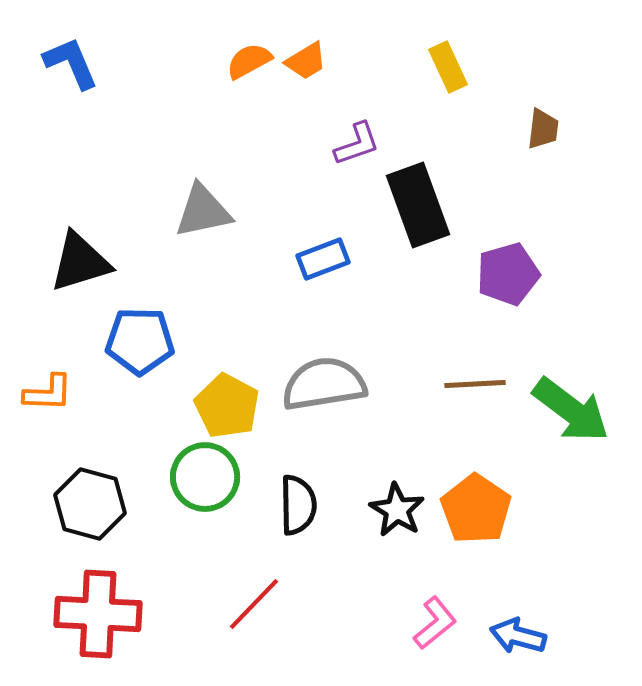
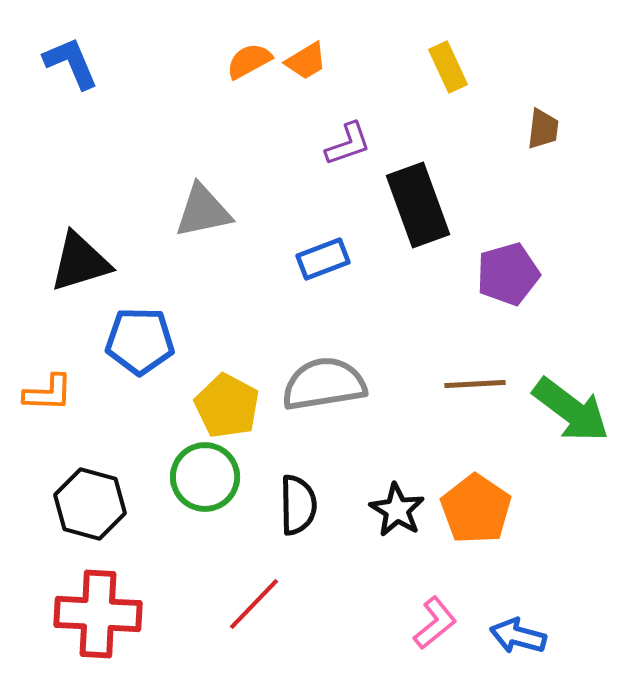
purple L-shape: moved 9 px left
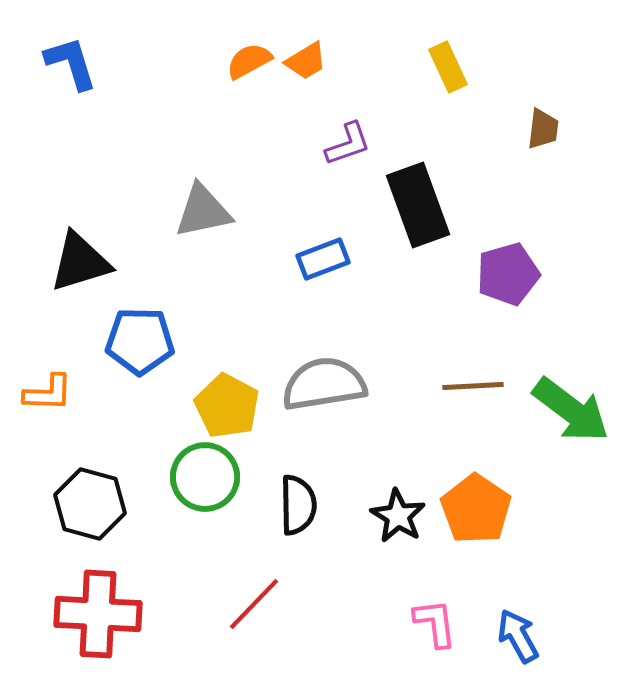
blue L-shape: rotated 6 degrees clockwise
brown line: moved 2 px left, 2 px down
black star: moved 1 px right, 6 px down
pink L-shape: rotated 58 degrees counterclockwise
blue arrow: rotated 46 degrees clockwise
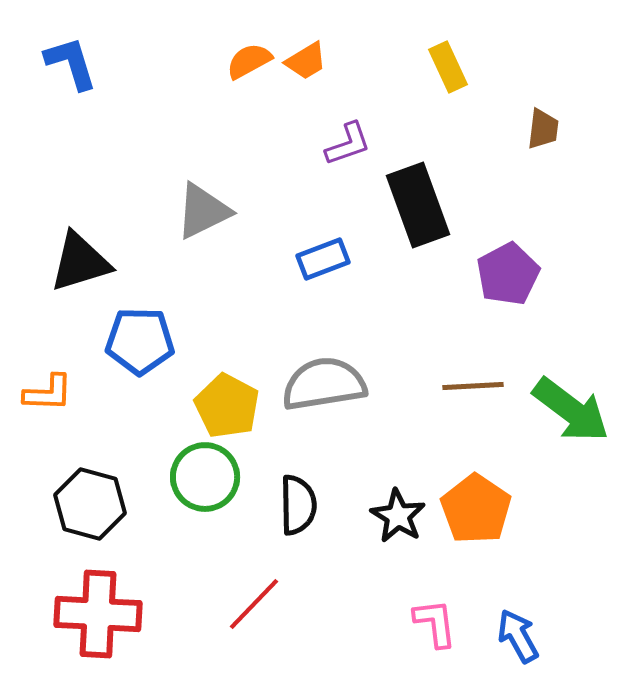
gray triangle: rotated 14 degrees counterclockwise
purple pentagon: rotated 12 degrees counterclockwise
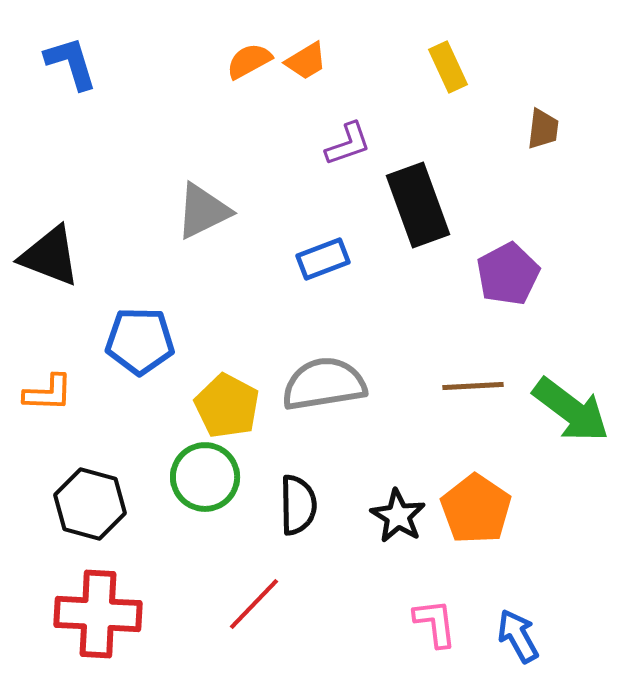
black triangle: moved 30 px left, 6 px up; rotated 38 degrees clockwise
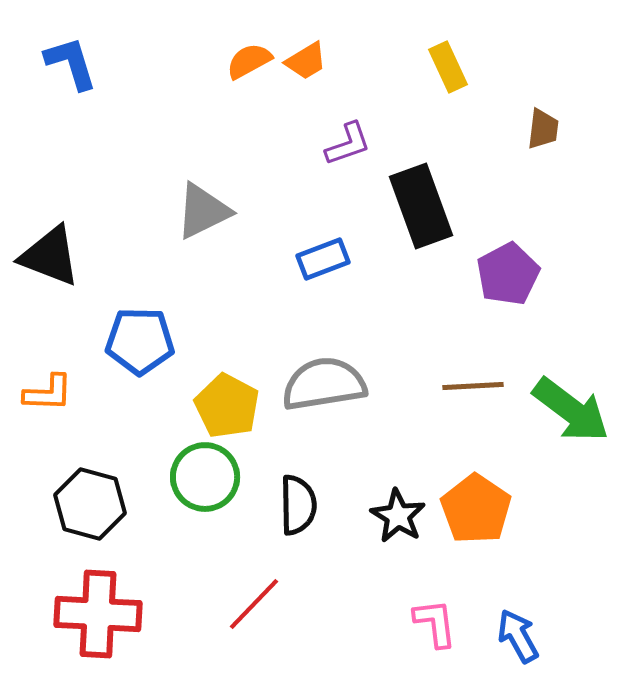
black rectangle: moved 3 px right, 1 px down
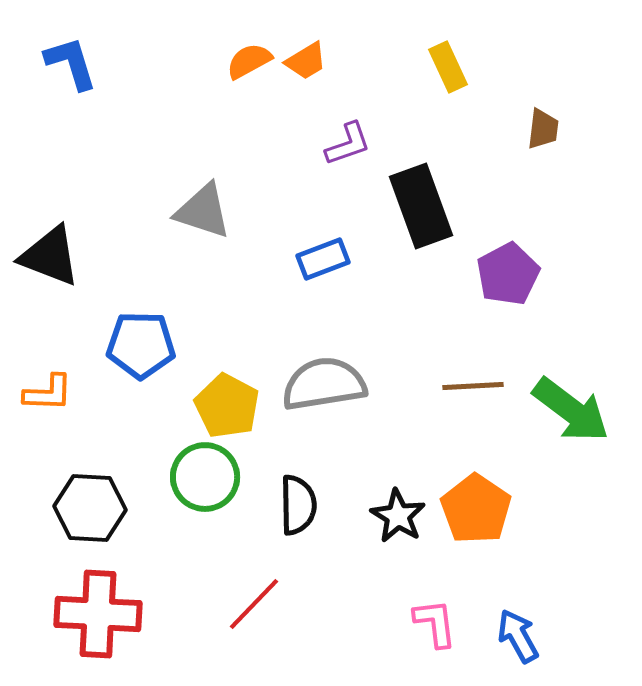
gray triangle: rotated 44 degrees clockwise
blue pentagon: moved 1 px right, 4 px down
black hexagon: moved 4 px down; rotated 12 degrees counterclockwise
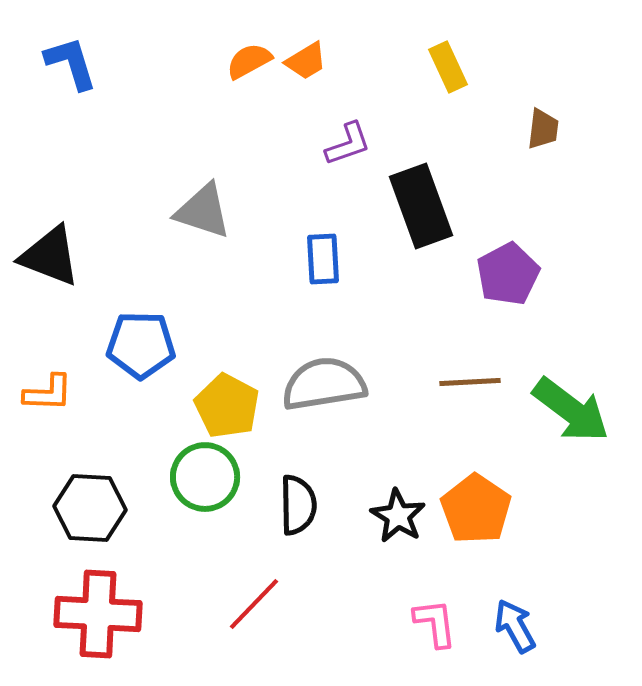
blue rectangle: rotated 72 degrees counterclockwise
brown line: moved 3 px left, 4 px up
blue arrow: moved 3 px left, 10 px up
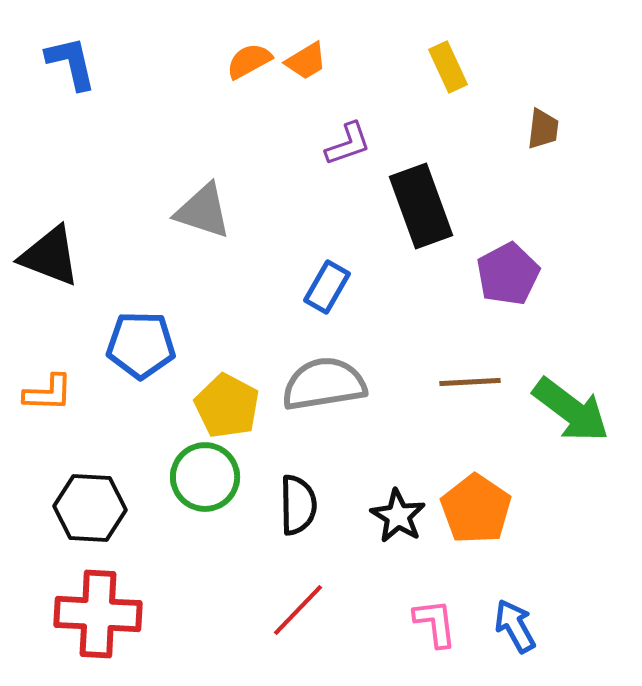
blue L-shape: rotated 4 degrees clockwise
blue rectangle: moved 4 px right, 28 px down; rotated 33 degrees clockwise
red line: moved 44 px right, 6 px down
